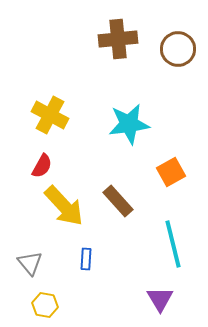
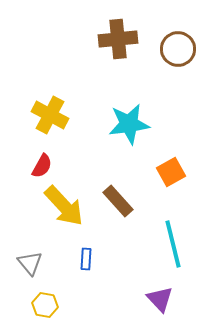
purple triangle: rotated 12 degrees counterclockwise
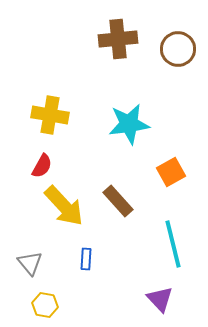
yellow cross: rotated 18 degrees counterclockwise
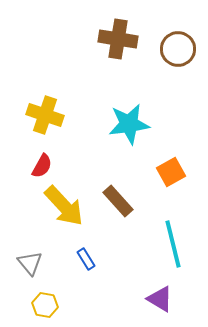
brown cross: rotated 15 degrees clockwise
yellow cross: moved 5 px left; rotated 9 degrees clockwise
blue rectangle: rotated 35 degrees counterclockwise
purple triangle: rotated 16 degrees counterclockwise
